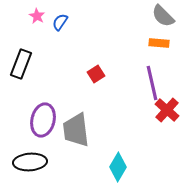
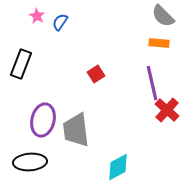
cyan diamond: rotated 32 degrees clockwise
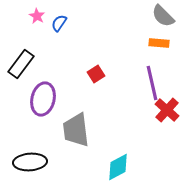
blue semicircle: moved 1 px left, 1 px down
black rectangle: rotated 16 degrees clockwise
purple ellipse: moved 21 px up
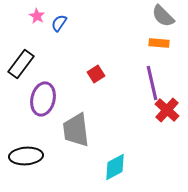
black ellipse: moved 4 px left, 6 px up
cyan diamond: moved 3 px left
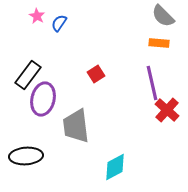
black rectangle: moved 7 px right, 11 px down
gray trapezoid: moved 4 px up
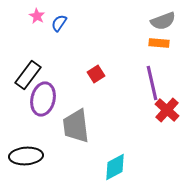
gray semicircle: moved 5 px down; rotated 65 degrees counterclockwise
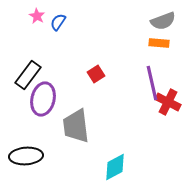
blue semicircle: moved 1 px left, 1 px up
red cross: moved 1 px right, 8 px up; rotated 15 degrees counterclockwise
